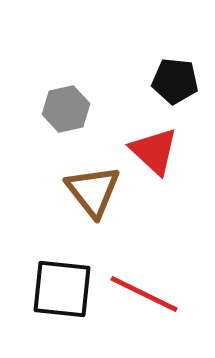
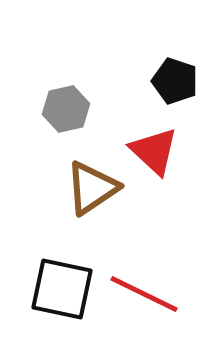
black pentagon: rotated 12 degrees clockwise
brown triangle: moved 1 px left, 3 px up; rotated 34 degrees clockwise
black square: rotated 6 degrees clockwise
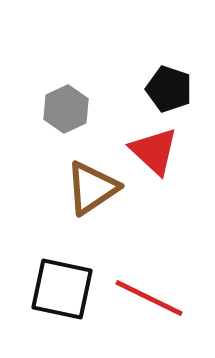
black pentagon: moved 6 px left, 8 px down
gray hexagon: rotated 12 degrees counterclockwise
red line: moved 5 px right, 4 px down
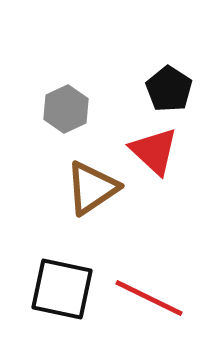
black pentagon: rotated 15 degrees clockwise
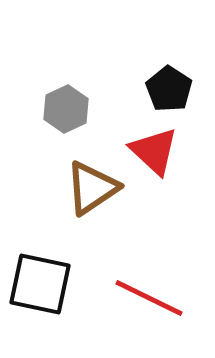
black square: moved 22 px left, 5 px up
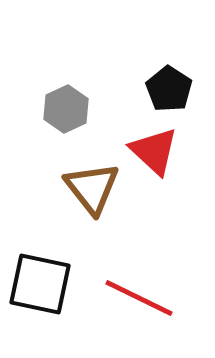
brown triangle: rotated 34 degrees counterclockwise
red line: moved 10 px left
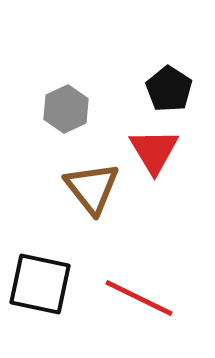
red triangle: rotated 16 degrees clockwise
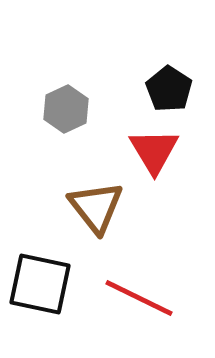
brown triangle: moved 4 px right, 19 px down
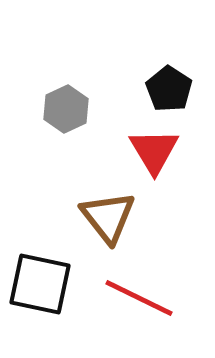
brown triangle: moved 12 px right, 10 px down
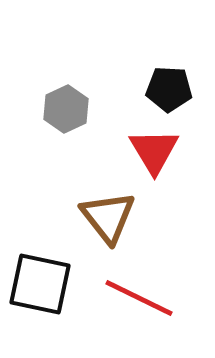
black pentagon: rotated 30 degrees counterclockwise
